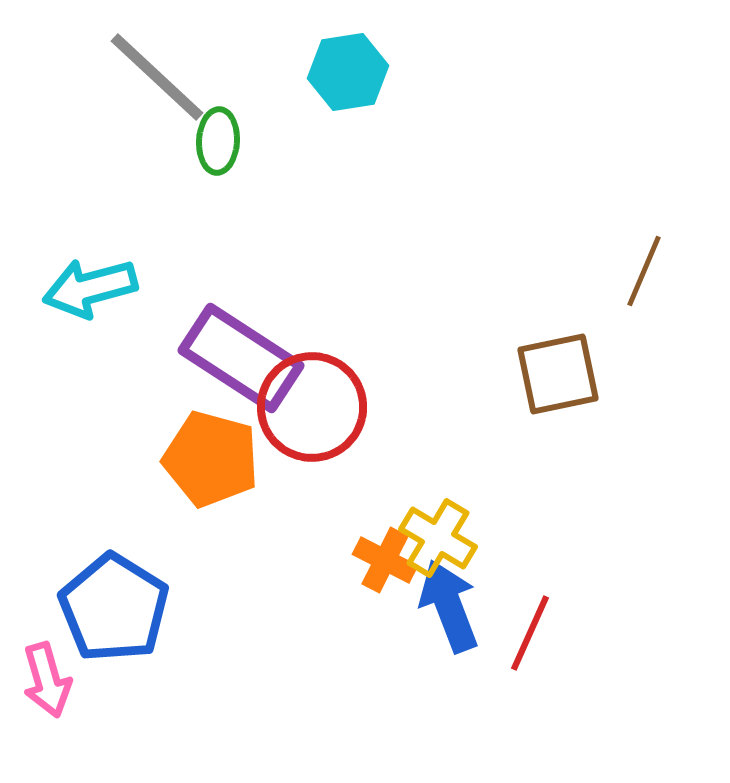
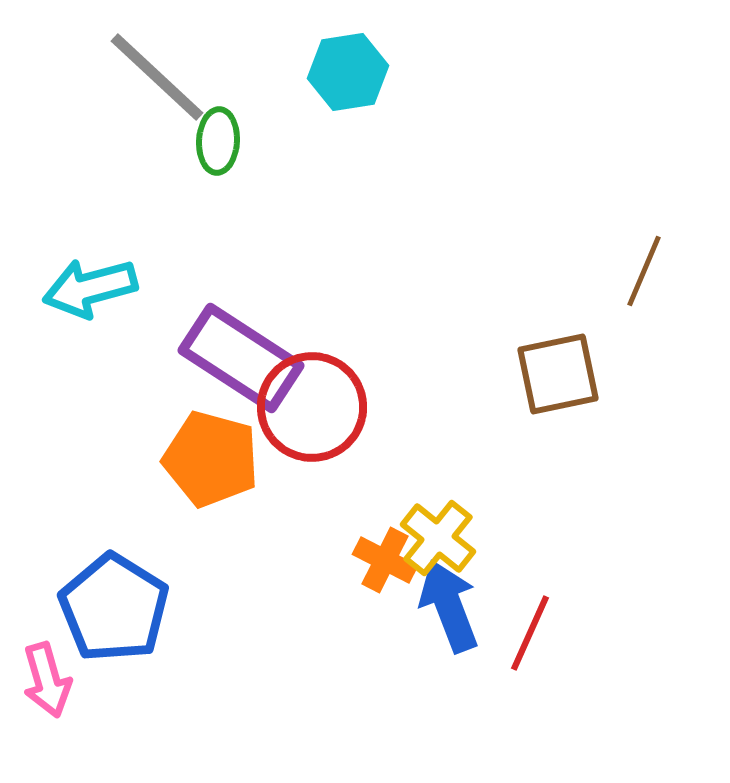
yellow cross: rotated 8 degrees clockwise
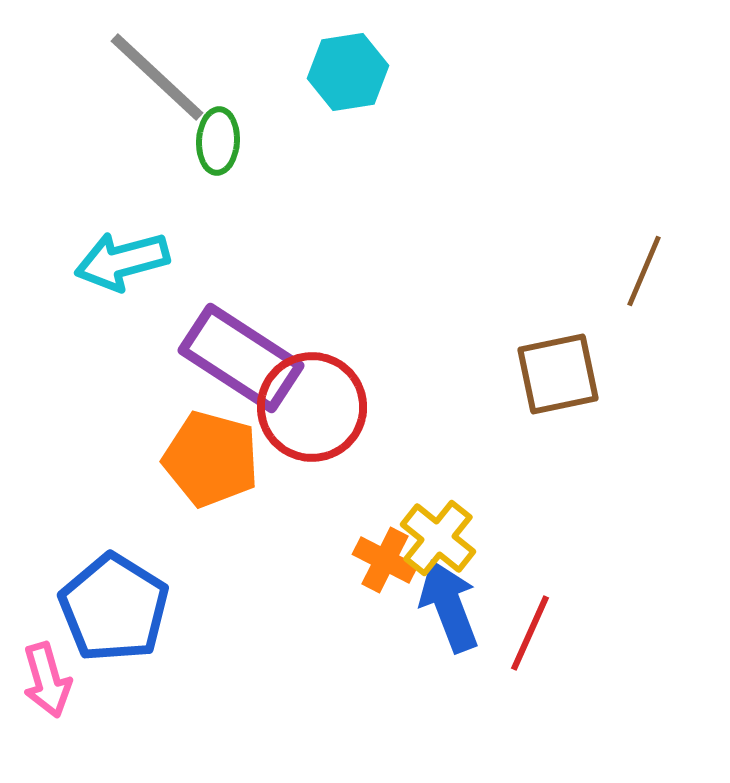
cyan arrow: moved 32 px right, 27 px up
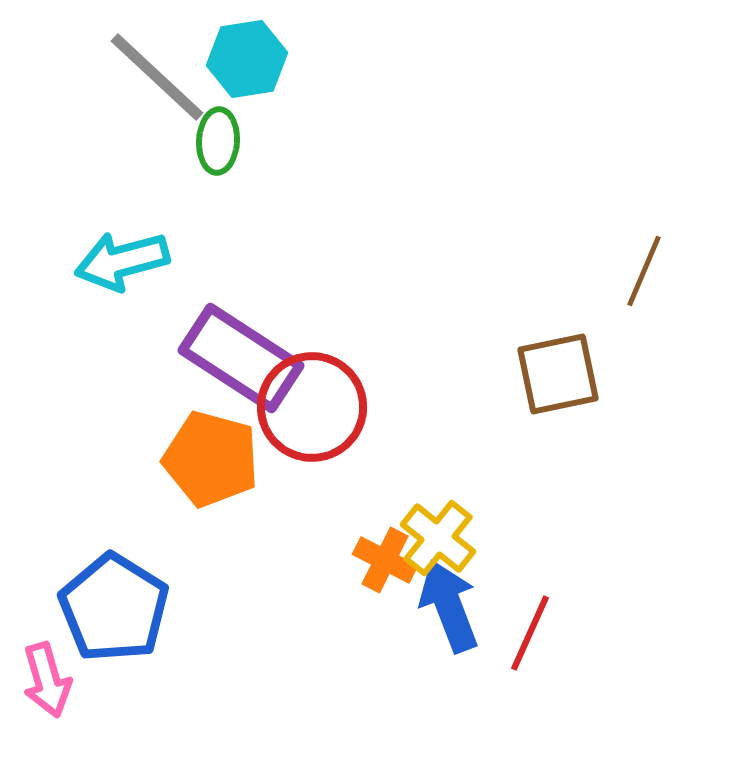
cyan hexagon: moved 101 px left, 13 px up
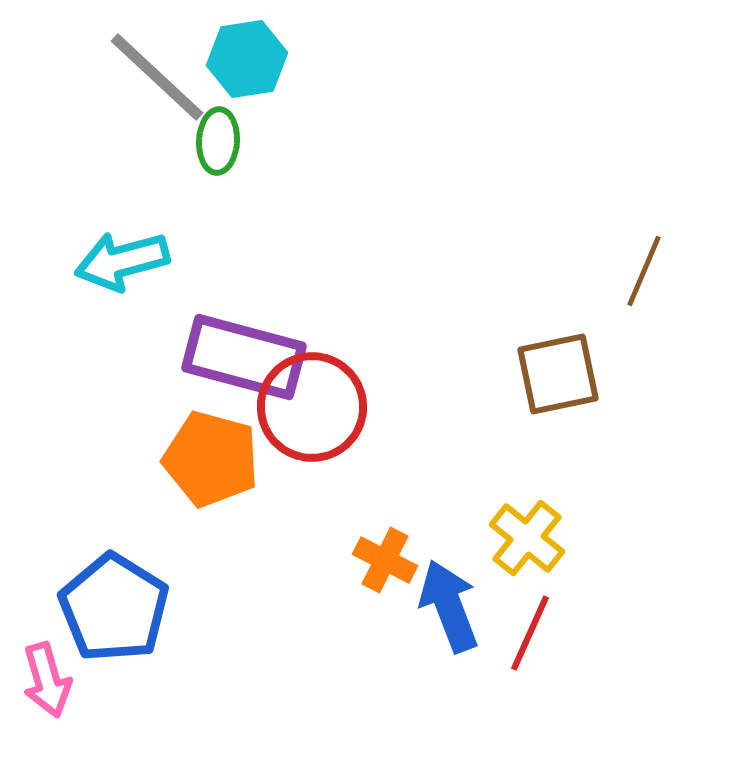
purple rectangle: moved 3 px right, 1 px up; rotated 18 degrees counterclockwise
yellow cross: moved 89 px right
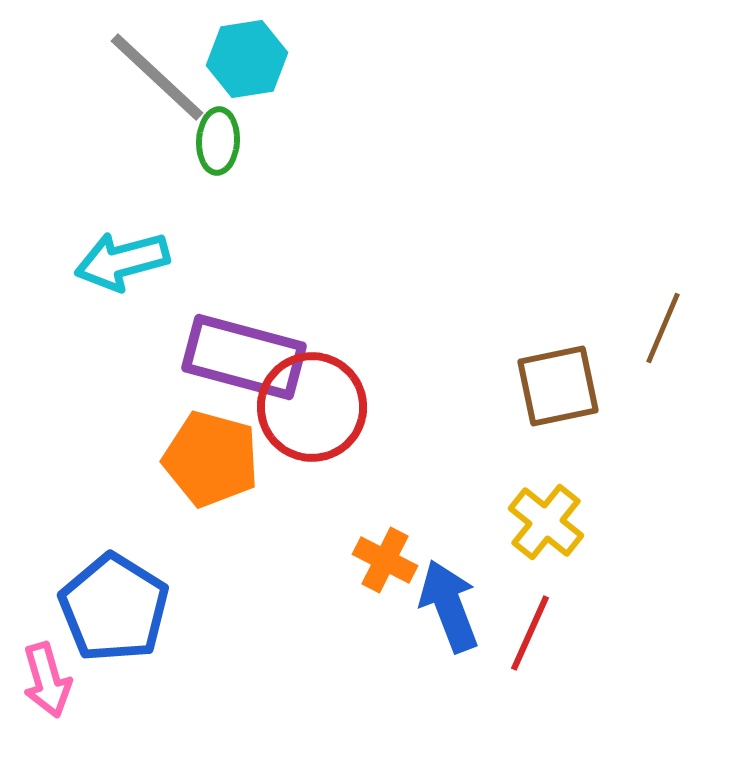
brown line: moved 19 px right, 57 px down
brown square: moved 12 px down
yellow cross: moved 19 px right, 16 px up
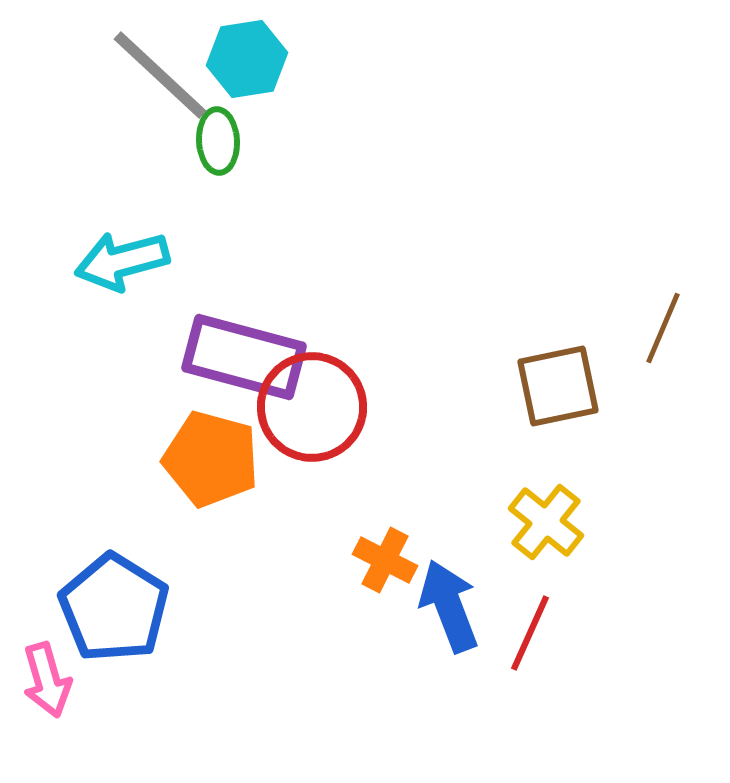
gray line: moved 3 px right, 2 px up
green ellipse: rotated 6 degrees counterclockwise
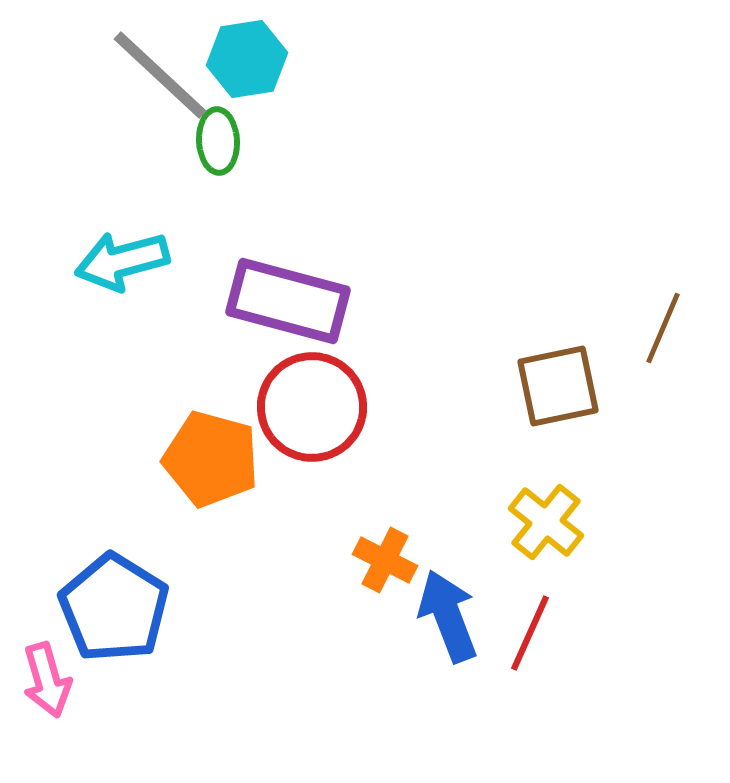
purple rectangle: moved 44 px right, 56 px up
blue arrow: moved 1 px left, 10 px down
